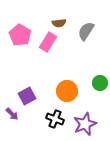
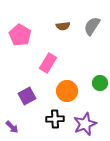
brown semicircle: moved 4 px right, 3 px down
gray semicircle: moved 6 px right, 5 px up
pink rectangle: moved 21 px down
purple arrow: moved 13 px down
black cross: rotated 24 degrees counterclockwise
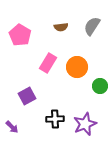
brown semicircle: moved 2 px left, 1 px down
green circle: moved 3 px down
orange circle: moved 10 px right, 24 px up
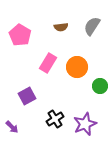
black cross: rotated 30 degrees counterclockwise
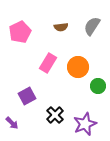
pink pentagon: moved 3 px up; rotated 15 degrees clockwise
orange circle: moved 1 px right
green circle: moved 2 px left
black cross: moved 4 px up; rotated 12 degrees counterclockwise
purple arrow: moved 4 px up
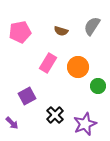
brown semicircle: moved 4 px down; rotated 24 degrees clockwise
pink pentagon: rotated 15 degrees clockwise
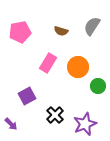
purple arrow: moved 1 px left, 1 px down
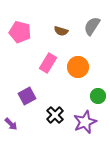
pink pentagon: rotated 25 degrees clockwise
green circle: moved 10 px down
purple star: moved 2 px up
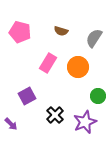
gray semicircle: moved 2 px right, 12 px down
